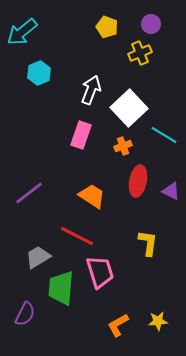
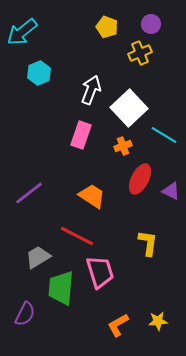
red ellipse: moved 2 px right, 2 px up; rotated 16 degrees clockwise
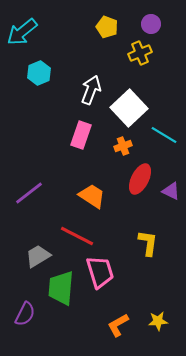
gray trapezoid: moved 1 px up
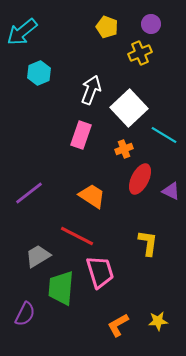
orange cross: moved 1 px right, 3 px down
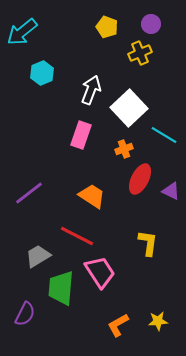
cyan hexagon: moved 3 px right
pink trapezoid: rotated 16 degrees counterclockwise
